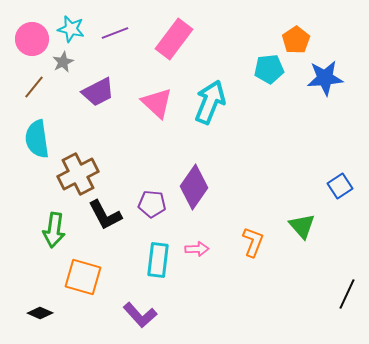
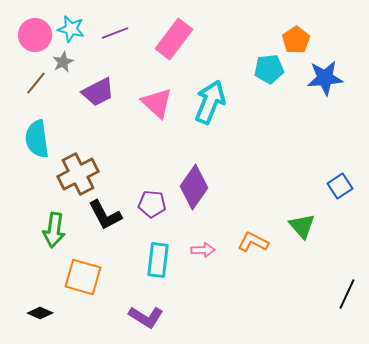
pink circle: moved 3 px right, 4 px up
brown line: moved 2 px right, 4 px up
orange L-shape: rotated 84 degrees counterclockwise
pink arrow: moved 6 px right, 1 px down
purple L-shape: moved 6 px right, 2 px down; rotated 16 degrees counterclockwise
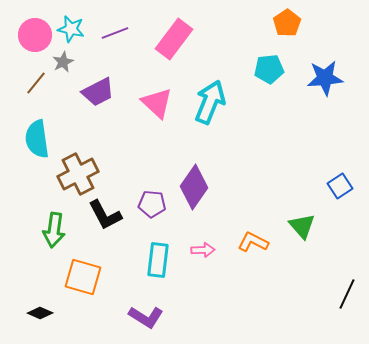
orange pentagon: moved 9 px left, 17 px up
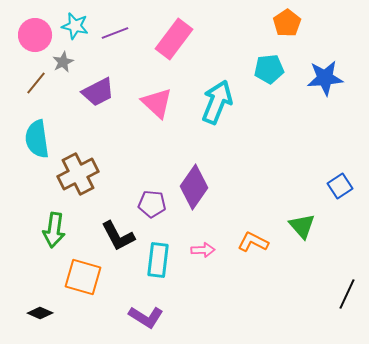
cyan star: moved 4 px right, 3 px up
cyan arrow: moved 7 px right
black L-shape: moved 13 px right, 21 px down
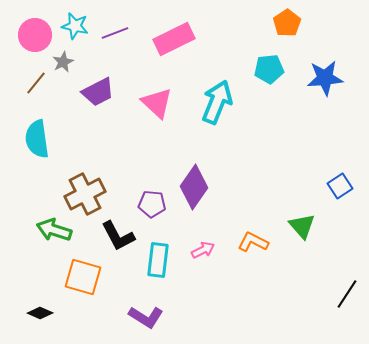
pink rectangle: rotated 27 degrees clockwise
brown cross: moved 7 px right, 20 px down
green arrow: rotated 100 degrees clockwise
pink arrow: rotated 25 degrees counterclockwise
black line: rotated 8 degrees clockwise
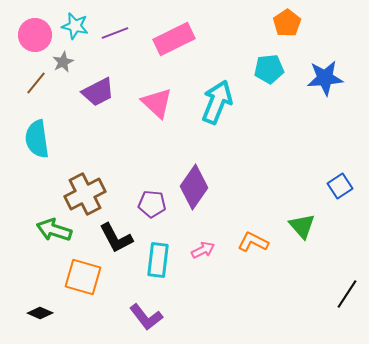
black L-shape: moved 2 px left, 2 px down
purple L-shape: rotated 20 degrees clockwise
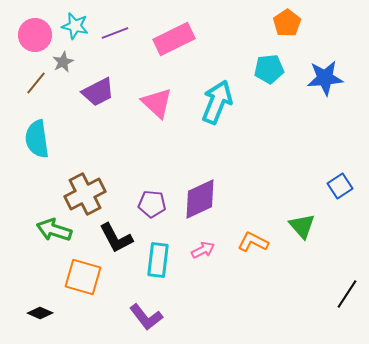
purple diamond: moved 6 px right, 12 px down; rotated 30 degrees clockwise
